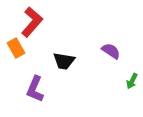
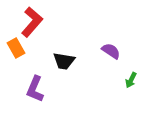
green arrow: moved 1 px left, 1 px up
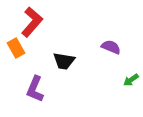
purple semicircle: moved 4 px up; rotated 12 degrees counterclockwise
green arrow: rotated 28 degrees clockwise
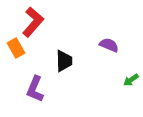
red L-shape: moved 1 px right
purple semicircle: moved 2 px left, 2 px up
black trapezoid: rotated 100 degrees counterclockwise
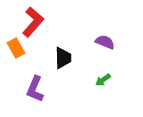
purple semicircle: moved 4 px left, 3 px up
black trapezoid: moved 1 px left, 3 px up
green arrow: moved 28 px left
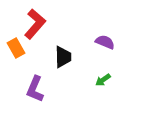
red L-shape: moved 2 px right, 2 px down
black trapezoid: moved 1 px up
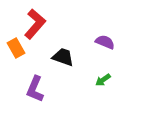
black trapezoid: rotated 70 degrees counterclockwise
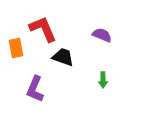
red L-shape: moved 8 px right, 5 px down; rotated 64 degrees counterclockwise
purple semicircle: moved 3 px left, 7 px up
orange rectangle: rotated 18 degrees clockwise
green arrow: rotated 56 degrees counterclockwise
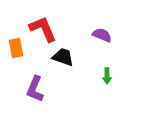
green arrow: moved 4 px right, 4 px up
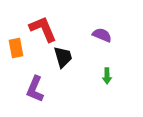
black trapezoid: rotated 55 degrees clockwise
